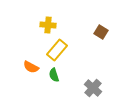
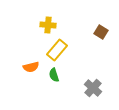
orange semicircle: rotated 42 degrees counterclockwise
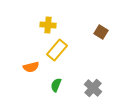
green semicircle: moved 2 px right, 10 px down; rotated 40 degrees clockwise
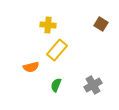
brown square: moved 8 px up
gray cross: moved 3 px up; rotated 18 degrees clockwise
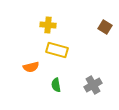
brown square: moved 4 px right, 3 px down
yellow rectangle: rotated 65 degrees clockwise
green semicircle: rotated 32 degrees counterclockwise
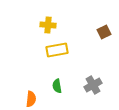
brown square: moved 1 px left, 5 px down; rotated 32 degrees clockwise
yellow rectangle: rotated 25 degrees counterclockwise
orange semicircle: moved 32 px down; rotated 70 degrees counterclockwise
green semicircle: moved 1 px right, 1 px down
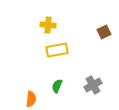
green semicircle: rotated 32 degrees clockwise
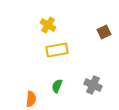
yellow cross: rotated 28 degrees clockwise
gray cross: rotated 36 degrees counterclockwise
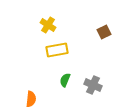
green semicircle: moved 8 px right, 6 px up
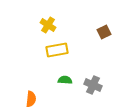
green semicircle: rotated 72 degrees clockwise
